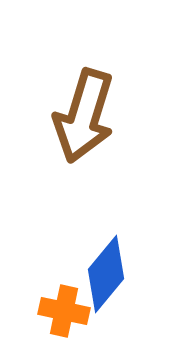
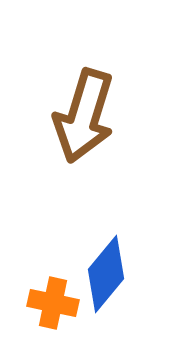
orange cross: moved 11 px left, 8 px up
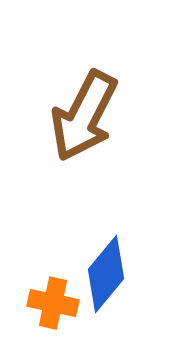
brown arrow: rotated 10 degrees clockwise
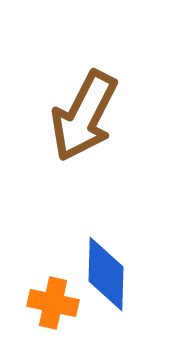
blue diamond: rotated 38 degrees counterclockwise
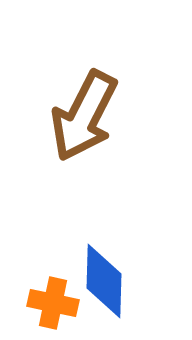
blue diamond: moved 2 px left, 7 px down
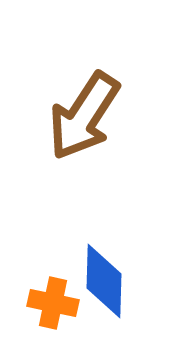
brown arrow: rotated 6 degrees clockwise
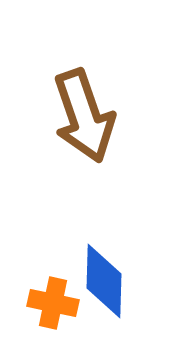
brown arrow: rotated 52 degrees counterclockwise
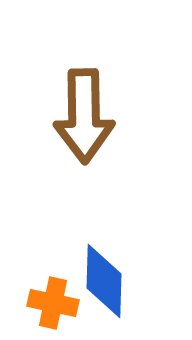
brown arrow: rotated 18 degrees clockwise
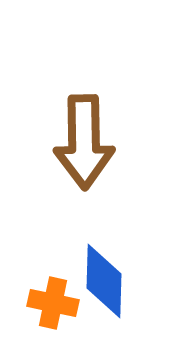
brown arrow: moved 26 px down
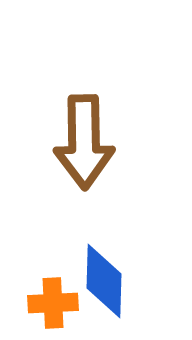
orange cross: rotated 15 degrees counterclockwise
